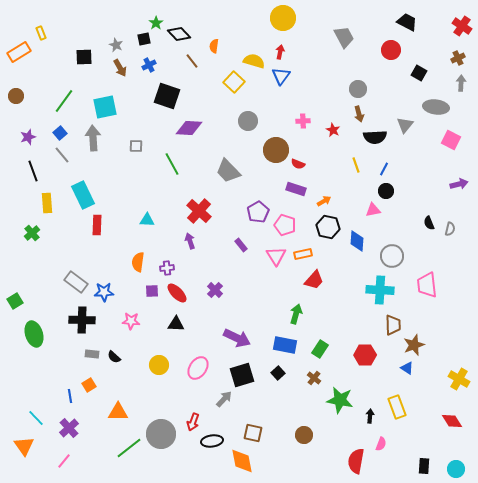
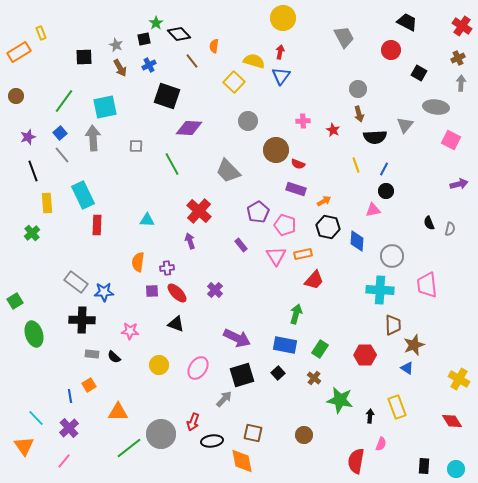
pink star at (131, 321): moved 1 px left, 10 px down
black triangle at (176, 324): rotated 18 degrees clockwise
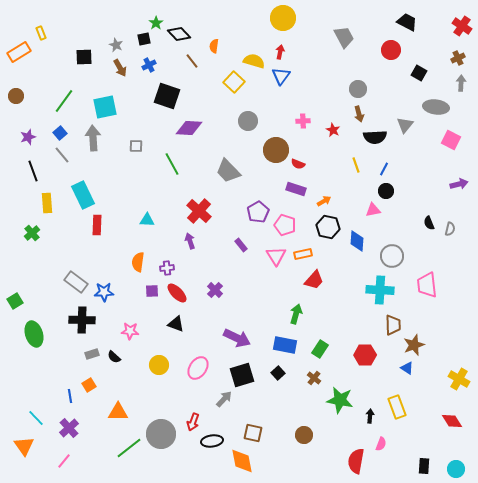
gray rectangle at (92, 354): rotated 24 degrees counterclockwise
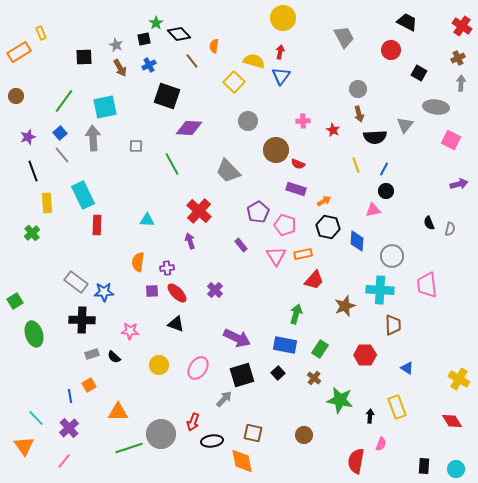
brown star at (414, 345): moved 69 px left, 39 px up
green line at (129, 448): rotated 20 degrees clockwise
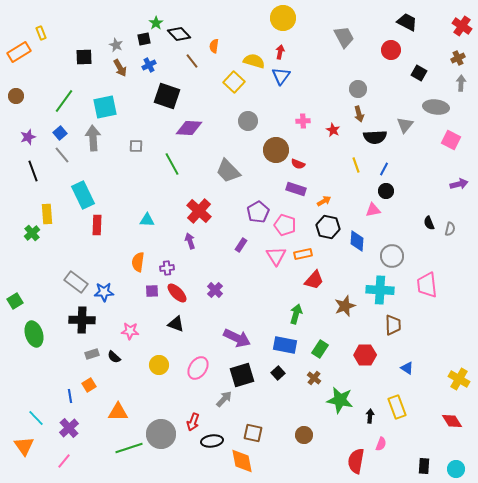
yellow rectangle at (47, 203): moved 11 px down
purple rectangle at (241, 245): rotated 72 degrees clockwise
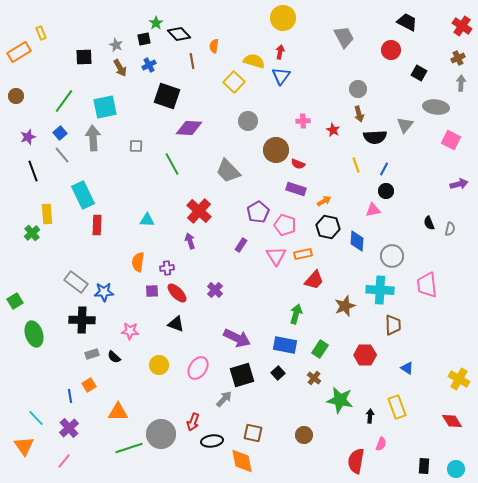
brown line at (192, 61): rotated 28 degrees clockwise
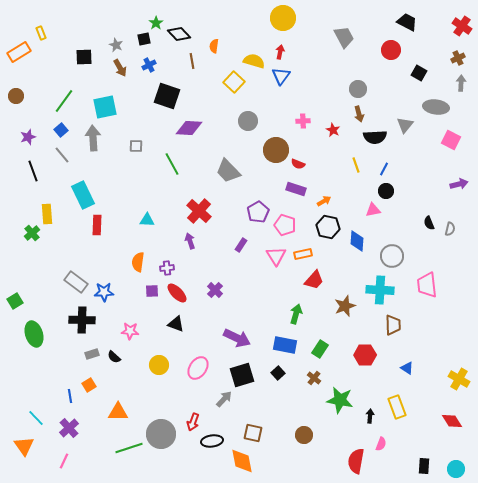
blue square at (60, 133): moved 1 px right, 3 px up
pink line at (64, 461): rotated 14 degrees counterclockwise
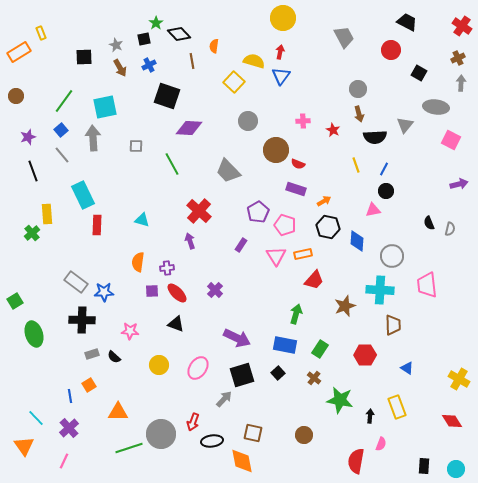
cyan triangle at (147, 220): moved 5 px left; rotated 14 degrees clockwise
